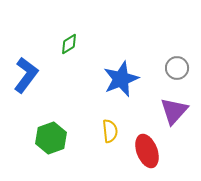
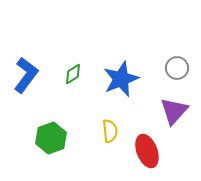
green diamond: moved 4 px right, 30 px down
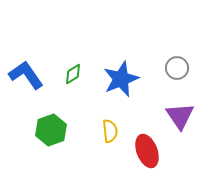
blue L-shape: rotated 72 degrees counterclockwise
purple triangle: moved 6 px right, 5 px down; rotated 16 degrees counterclockwise
green hexagon: moved 8 px up
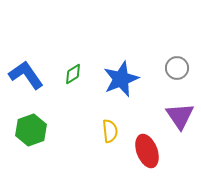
green hexagon: moved 20 px left
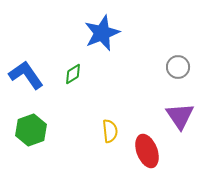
gray circle: moved 1 px right, 1 px up
blue star: moved 19 px left, 46 px up
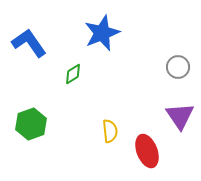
blue L-shape: moved 3 px right, 32 px up
green hexagon: moved 6 px up
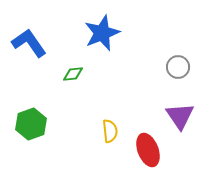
green diamond: rotated 25 degrees clockwise
red ellipse: moved 1 px right, 1 px up
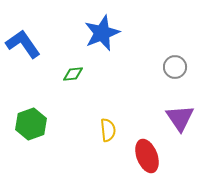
blue L-shape: moved 6 px left, 1 px down
gray circle: moved 3 px left
purple triangle: moved 2 px down
yellow semicircle: moved 2 px left, 1 px up
red ellipse: moved 1 px left, 6 px down
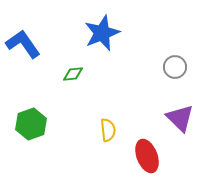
purple triangle: rotated 12 degrees counterclockwise
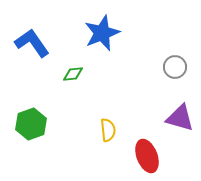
blue L-shape: moved 9 px right, 1 px up
purple triangle: rotated 28 degrees counterclockwise
